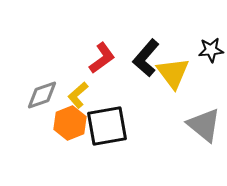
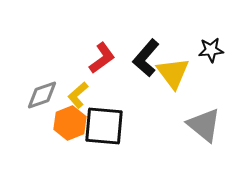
black square: moved 3 px left; rotated 15 degrees clockwise
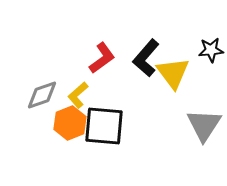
gray triangle: rotated 24 degrees clockwise
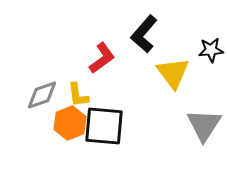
black L-shape: moved 2 px left, 24 px up
yellow L-shape: rotated 56 degrees counterclockwise
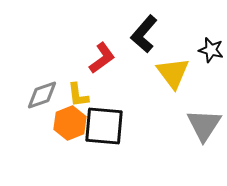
black star: rotated 20 degrees clockwise
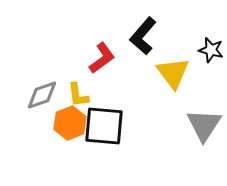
black L-shape: moved 1 px left, 2 px down
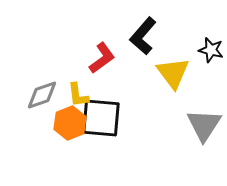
black square: moved 3 px left, 8 px up
